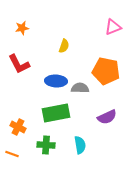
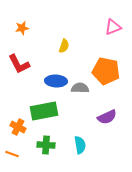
green rectangle: moved 12 px left, 2 px up
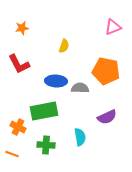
cyan semicircle: moved 8 px up
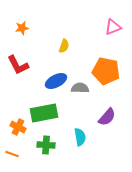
red L-shape: moved 1 px left, 1 px down
blue ellipse: rotated 30 degrees counterclockwise
green rectangle: moved 2 px down
purple semicircle: rotated 24 degrees counterclockwise
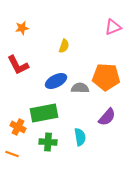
orange pentagon: moved 6 px down; rotated 8 degrees counterclockwise
green cross: moved 2 px right, 3 px up
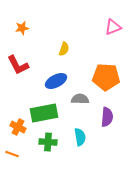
yellow semicircle: moved 3 px down
gray semicircle: moved 11 px down
purple semicircle: rotated 36 degrees counterclockwise
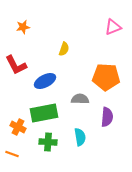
orange star: moved 1 px right, 1 px up
red L-shape: moved 2 px left
blue ellipse: moved 11 px left
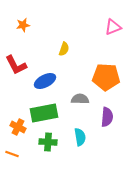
orange star: moved 2 px up
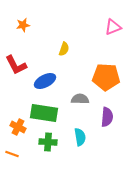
green rectangle: rotated 20 degrees clockwise
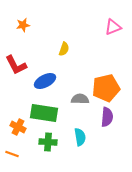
orange pentagon: moved 11 px down; rotated 16 degrees counterclockwise
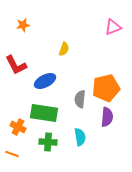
gray semicircle: rotated 84 degrees counterclockwise
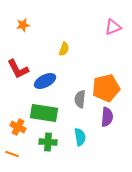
red L-shape: moved 2 px right, 4 px down
